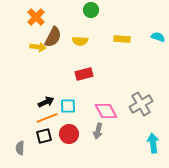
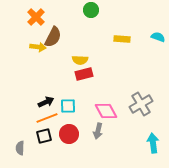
yellow semicircle: moved 19 px down
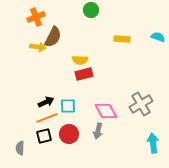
orange cross: rotated 24 degrees clockwise
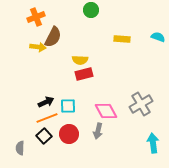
black square: rotated 28 degrees counterclockwise
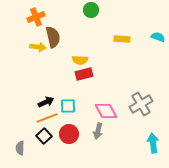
brown semicircle: rotated 40 degrees counterclockwise
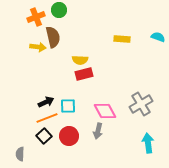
green circle: moved 32 px left
pink diamond: moved 1 px left
red circle: moved 2 px down
cyan arrow: moved 5 px left
gray semicircle: moved 6 px down
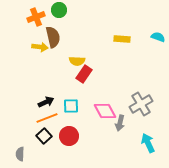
yellow arrow: moved 2 px right
yellow semicircle: moved 3 px left, 1 px down
red rectangle: rotated 42 degrees counterclockwise
cyan square: moved 3 px right
gray arrow: moved 22 px right, 8 px up
cyan arrow: rotated 18 degrees counterclockwise
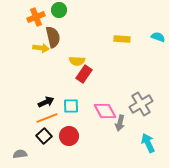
yellow arrow: moved 1 px right, 1 px down
gray semicircle: rotated 80 degrees clockwise
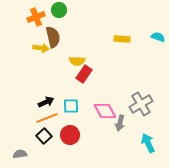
red circle: moved 1 px right, 1 px up
